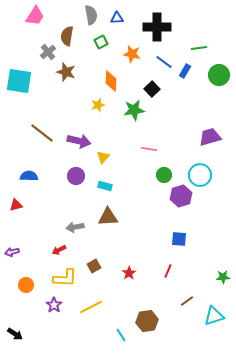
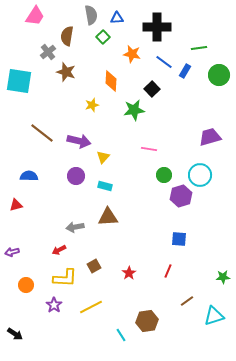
green square at (101, 42): moved 2 px right, 5 px up; rotated 16 degrees counterclockwise
yellow star at (98, 105): moved 6 px left
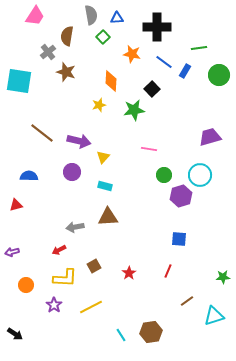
yellow star at (92, 105): moved 7 px right
purple circle at (76, 176): moved 4 px left, 4 px up
brown hexagon at (147, 321): moved 4 px right, 11 px down
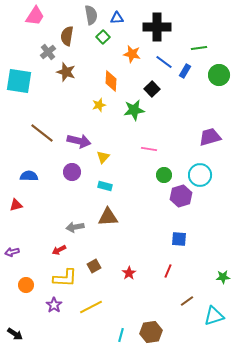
cyan line at (121, 335): rotated 48 degrees clockwise
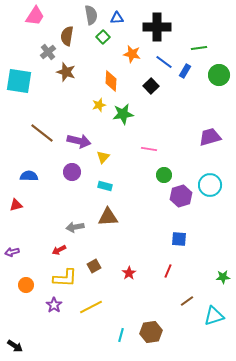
black square at (152, 89): moved 1 px left, 3 px up
green star at (134, 110): moved 11 px left, 4 px down
cyan circle at (200, 175): moved 10 px right, 10 px down
black arrow at (15, 334): moved 12 px down
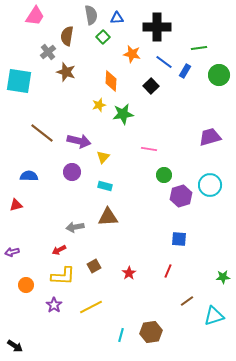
yellow L-shape at (65, 278): moved 2 px left, 2 px up
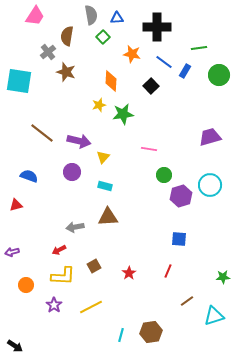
blue semicircle at (29, 176): rotated 18 degrees clockwise
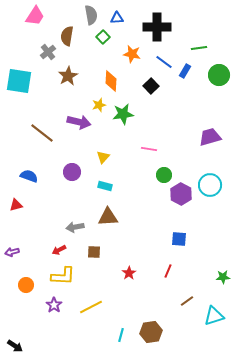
brown star at (66, 72): moved 2 px right, 4 px down; rotated 24 degrees clockwise
purple arrow at (79, 141): moved 19 px up
purple hexagon at (181, 196): moved 2 px up; rotated 15 degrees counterclockwise
brown square at (94, 266): moved 14 px up; rotated 32 degrees clockwise
